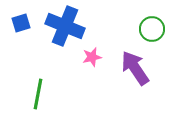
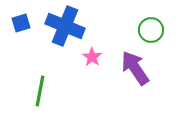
green circle: moved 1 px left, 1 px down
pink star: rotated 24 degrees counterclockwise
green line: moved 2 px right, 3 px up
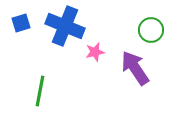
pink star: moved 3 px right, 5 px up; rotated 24 degrees clockwise
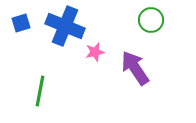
green circle: moved 10 px up
